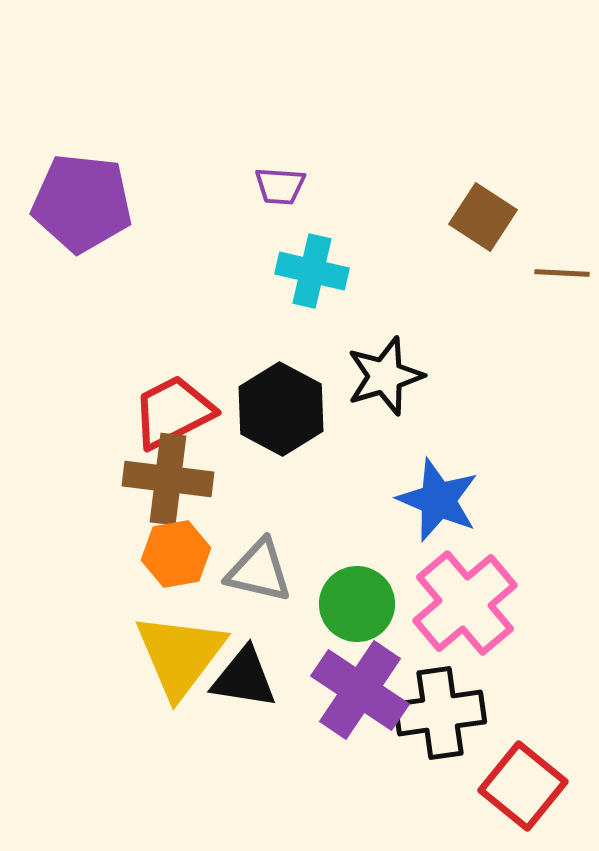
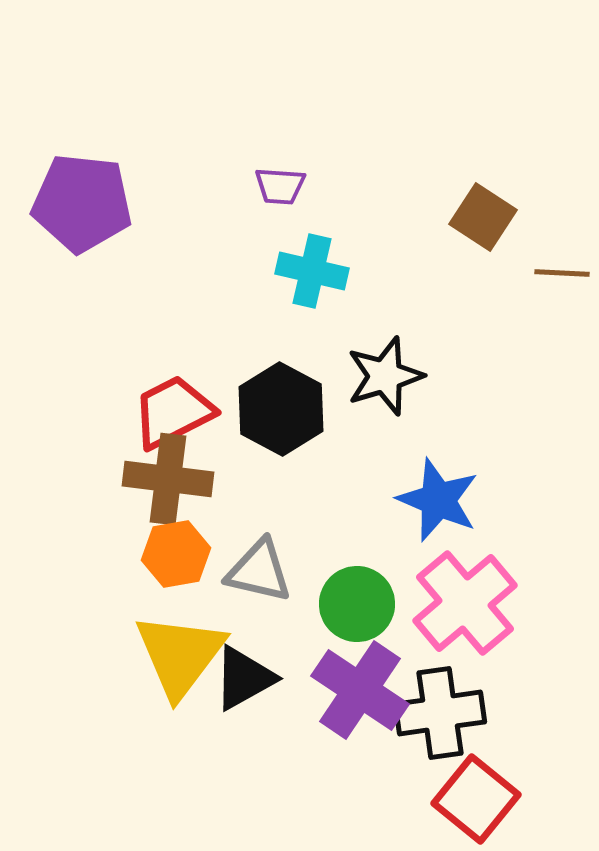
black triangle: rotated 38 degrees counterclockwise
red square: moved 47 px left, 13 px down
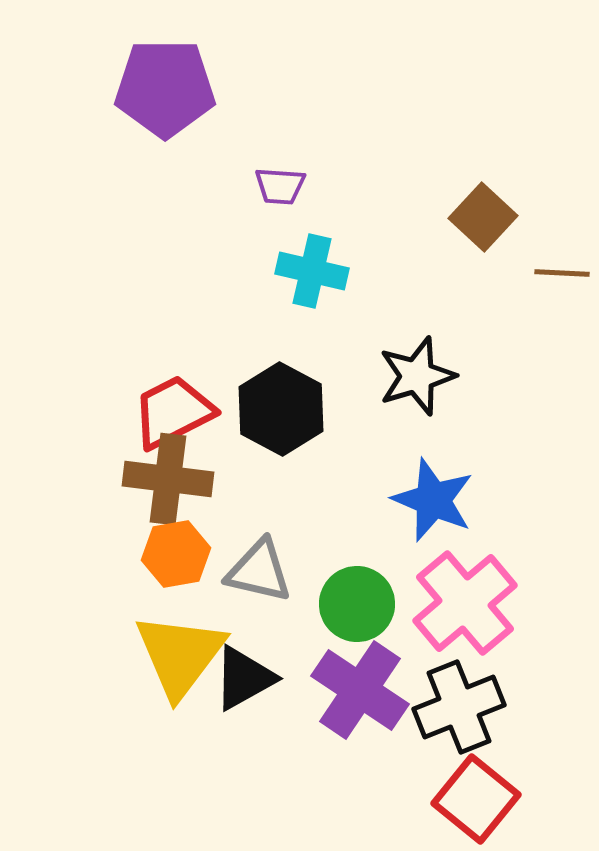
purple pentagon: moved 83 px right, 115 px up; rotated 6 degrees counterclockwise
brown square: rotated 10 degrees clockwise
black star: moved 32 px right
blue star: moved 5 px left
black cross: moved 19 px right, 6 px up; rotated 14 degrees counterclockwise
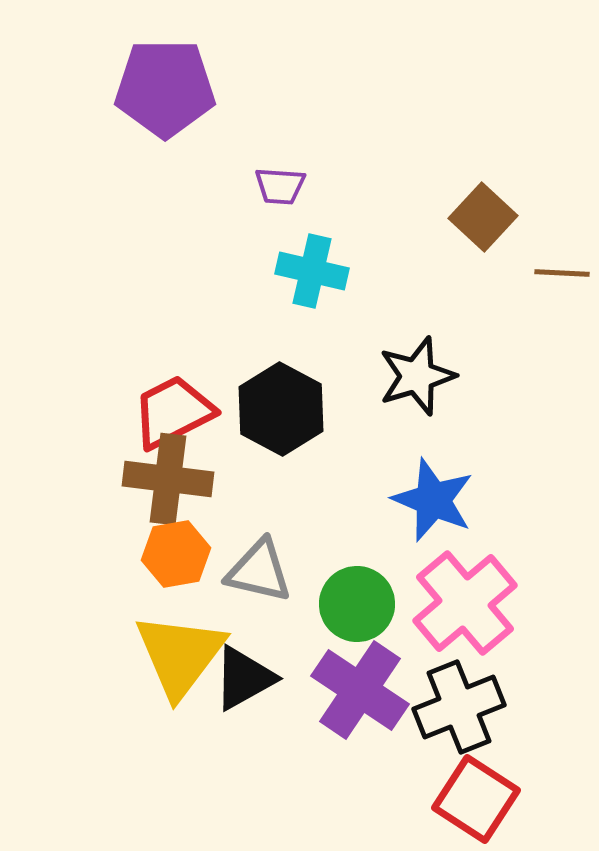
red square: rotated 6 degrees counterclockwise
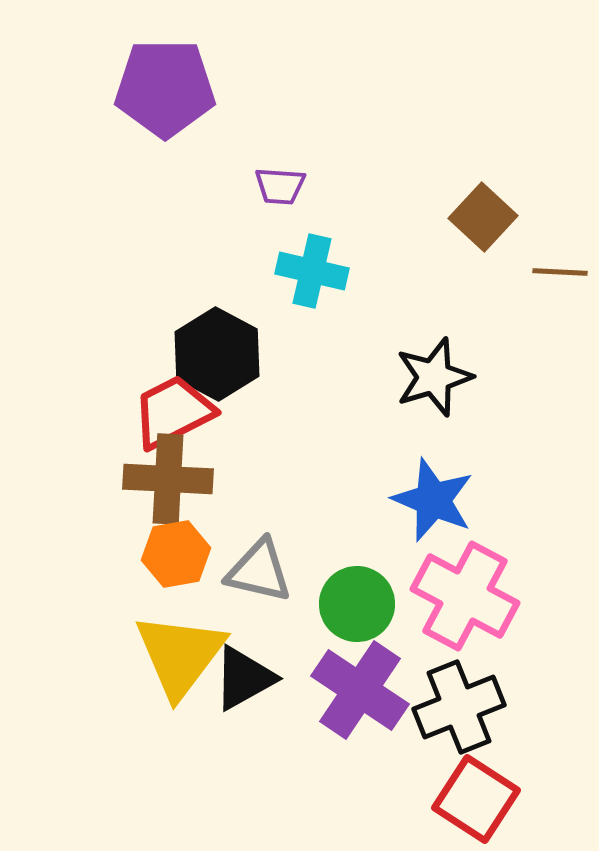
brown line: moved 2 px left, 1 px up
black star: moved 17 px right, 1 px down
black hexagon: moved 64 px left, 55 px up
brown cross: rotated 4 degrees counterclockwise
pink cross: moved 7 px up; rotated 22 degrees counterclockwise
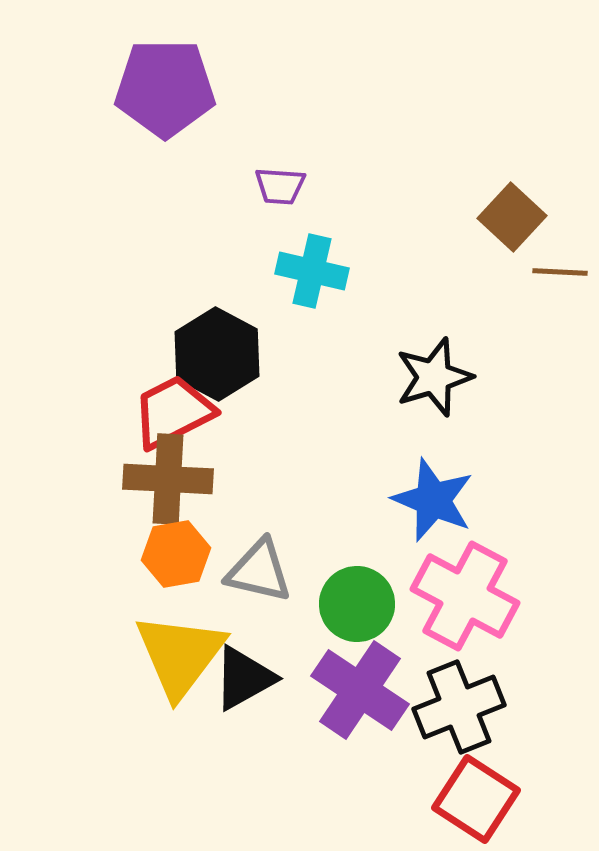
brown square: moved 29 px right
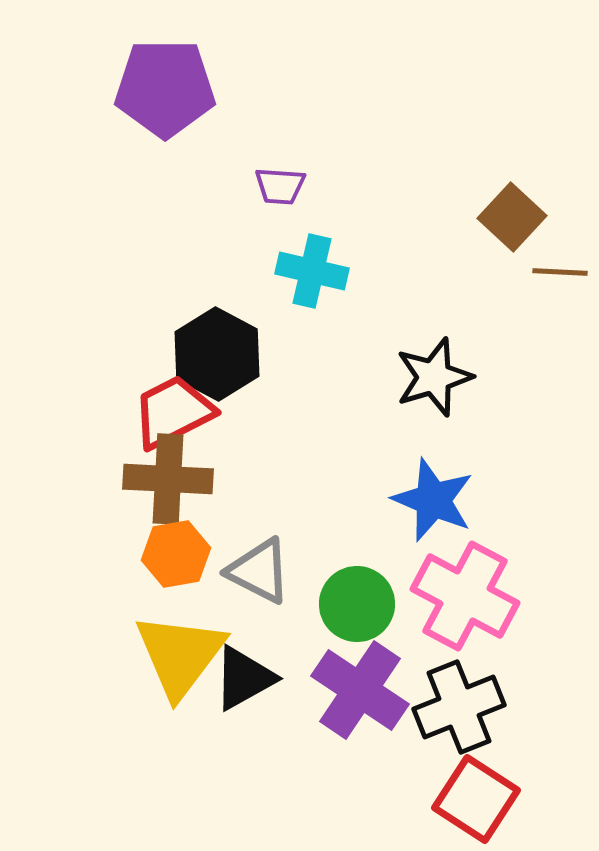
gray triangle: rotated 14 degrees clockwise
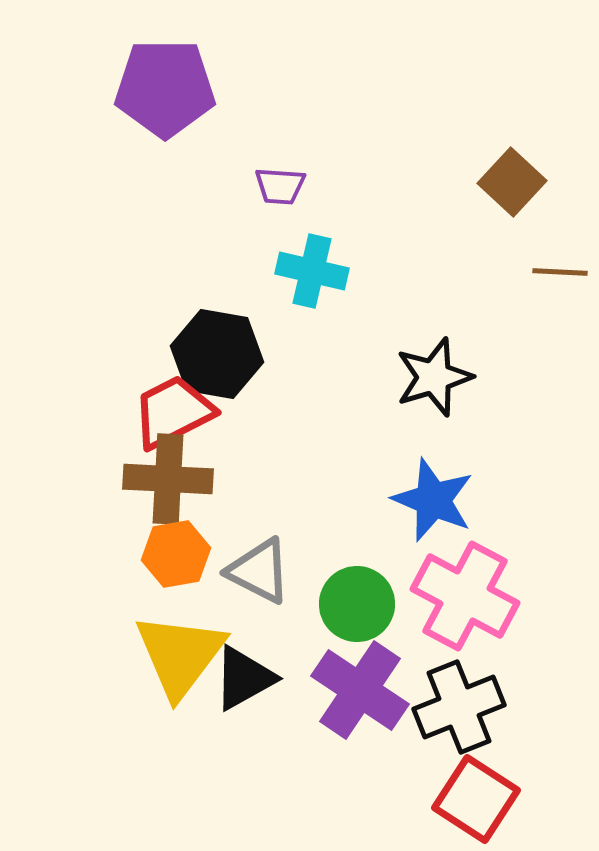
brown square: moved 35 px up
black hexagon: rotated 18 degrees counterclockwise
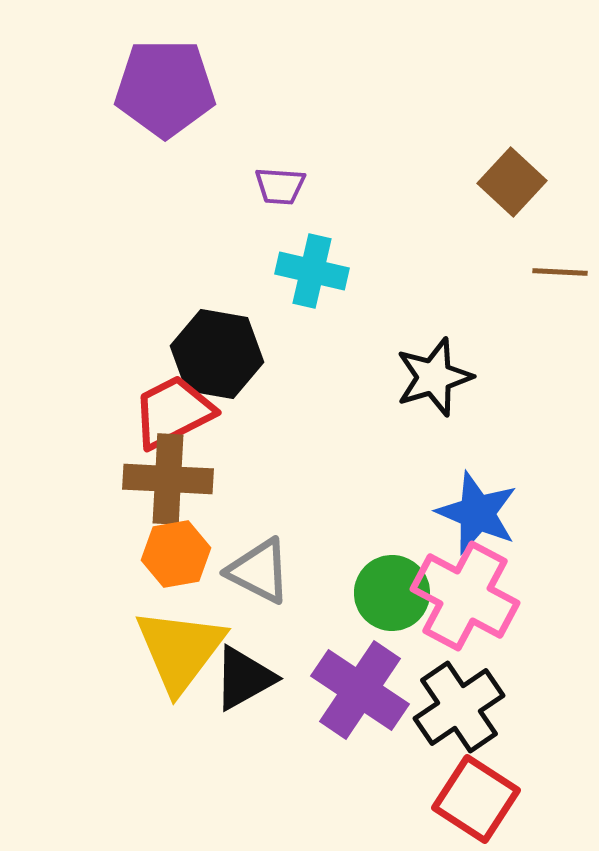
blue star: moved 44 px right, 13 px down
green circle: moved 35 px right, 11 px up
yellow triangle: moved 5 px up
black cross: rotated 12 degrees counterclockwise
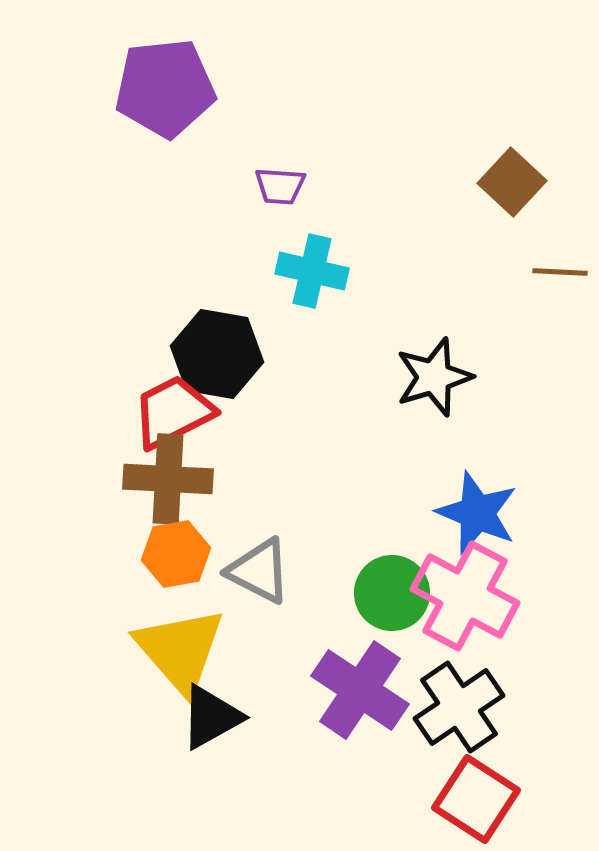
purple pentagon: rotated 6 degrees counterclockwise
yellow triangle: rotated 18 degrees counterclockwise
black triangle: moved 33 px left, 39 px down
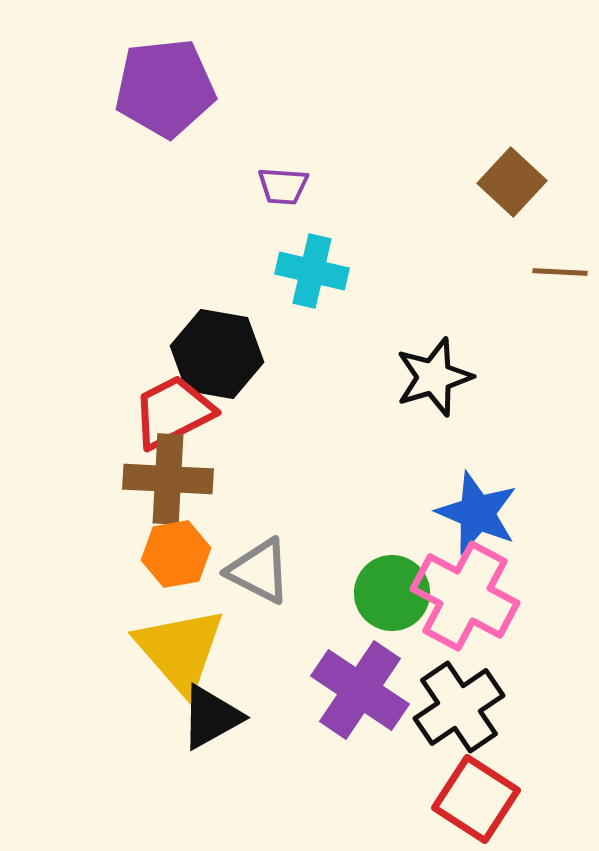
purple trapezoid: moved 3 px right
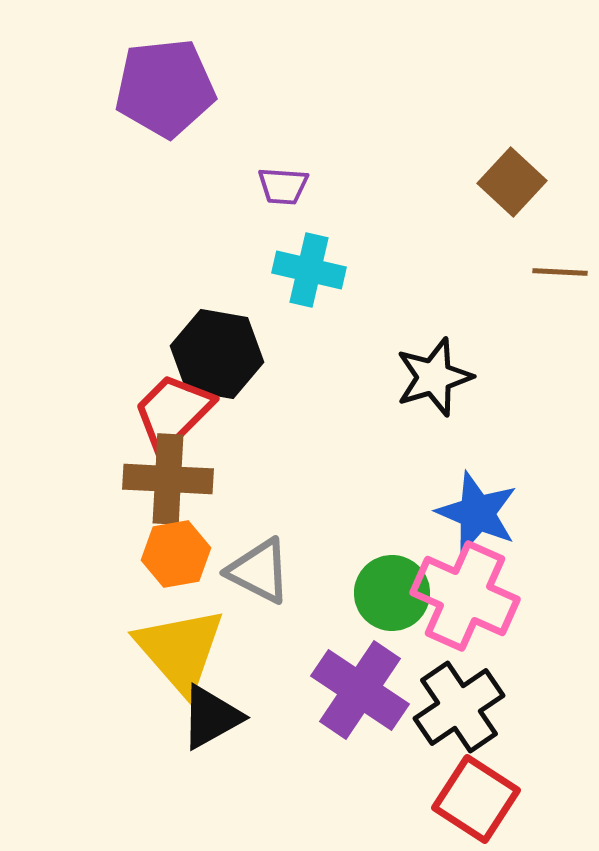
cyan cross: moved 3 px left, 1 px up
red trapezoid: rotated 18 degrees counterclockwise
pink cross: rotated 4 degrees counterclockwise
